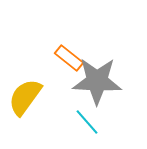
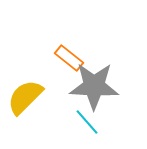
gray star: moved 3 px left, 5 px down
yellow semicircle: rotated 9 degrees clockwise
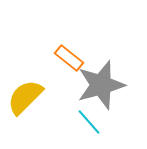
gray star: moved 7 px right, 1 px up; rotated 18 degrees counterclockwise
cyan line: moved 2 px right
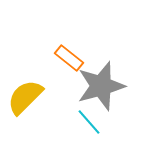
gray star: moved 1 px down
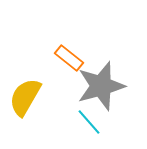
yellow semicircle: rotated 15 degrees counterclockwise
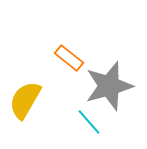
gray star: moved 8 px right
yellow semicircle: moved 3 px down
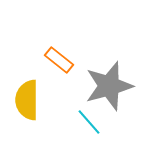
orange rectangle: moved 10 px left, 2 px down
yellow semicircle: moved 2 px right; rotated 30 degrees counterclockwise
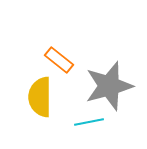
yellow semicircle: moved 13 px right, 3 px up
cyan line: rotated 60 degrees counterclockwise
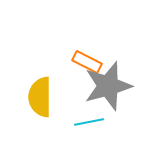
orange rectangle: moved 28 px right, 2 px down; rotated 12 degrees counterclockwise
gray star: moved 1 px left
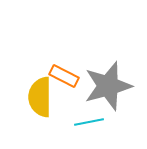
orange rectangle: moved 23 px left, 14 px down
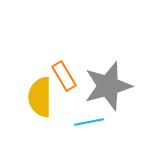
orange rectangle: rotated 32 degrees clockwise
